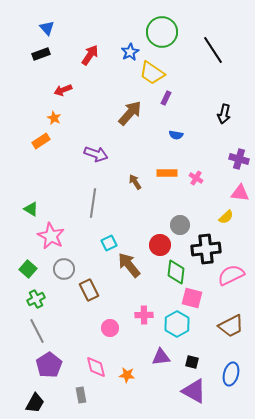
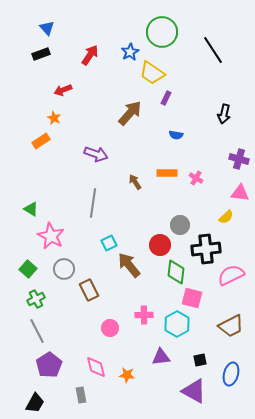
black square at (192, 362): moved 8 px right, 2 px up; rotated 24 degrees counterclockwise
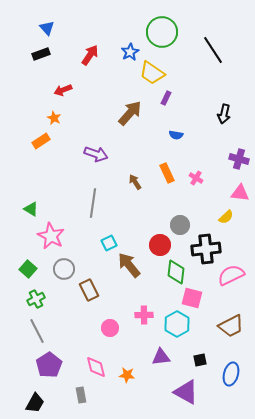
orange rectangle at (167, 173): rotated 66 degrees clockwise
purple triangle at (194, 391): moved 8 px left, 1 px down
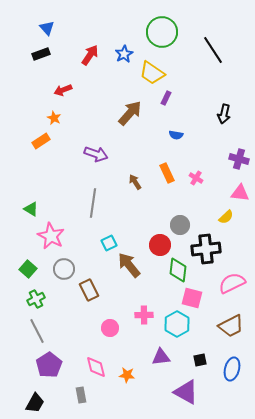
blue star at (130, 52): moved 6 px left, 2 px down
green diamond at (176, 272): moved 2 px right, 2 px up
pink semicircle at (231, 275): moved 1 px right, 8 px down
blue ellipse at (231, 374): moved 1 px right, 5 px up
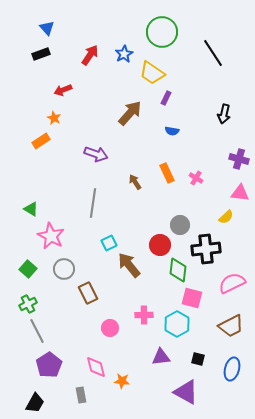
black line at (213, 50): moved 3 px down
blue semicircle at (176, 135): moved 4 px left, 4 px up
brown rectangle at (89, 290): moved 1 px left, 3 px down
green cross at (36, 299): moved 8 px left, 5 px down
black square at (200, 360): moved 2 px left, 1 px up; rotated 24 degrees clockwise
orange star at (127, 375): moved 5 px left, 6 px down
